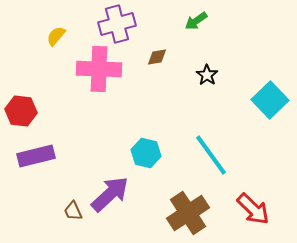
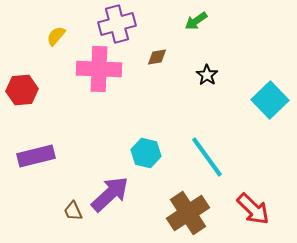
red hexagon: moved 1 px right, 21 px up; rotated 12 degrees counterclockwise
cyan line: moved 4 px left, 2 px down
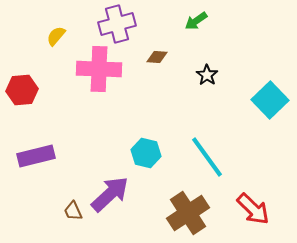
brown diamond: rotated 15 degrees clockwise
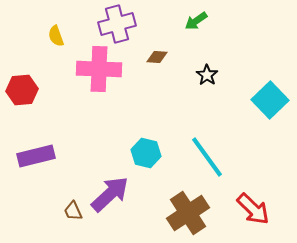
yellow semicircle: rotated 60 degrees counterclockwise
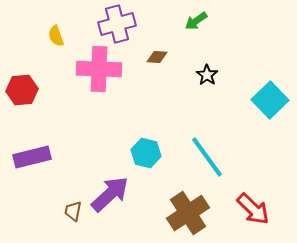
purple rectangle: moved 4 px left, 1 px down
brown trapezoid: rotated 35 degrees clockwise
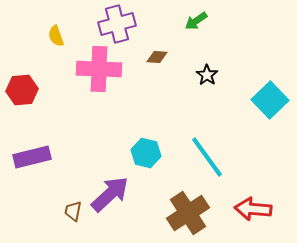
red arrow: rotated 141 degrees clockwise
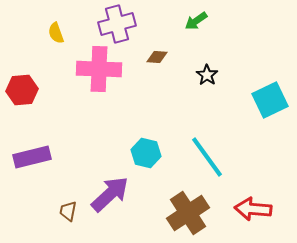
yellow semicircle: moved 3 px up
cyan square: rotated 18 degrees clockwise
brown trapezoid: moved 5 px left
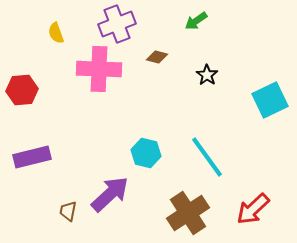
purple cross: rotated 6 degrees counterclockwise
brown diamond: rotated 10 degrees clockwise
red arrow: rotated 48 degrees counterclockwise
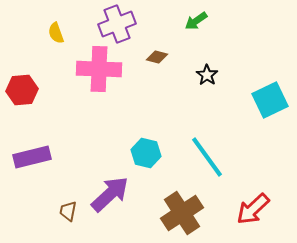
brown cross: moved 6 px left
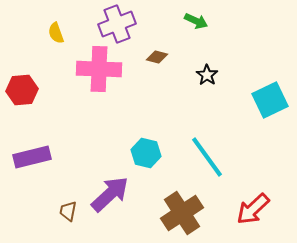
green arrow: rotated 120 degrees counterclockwise
